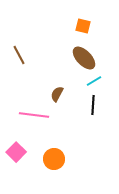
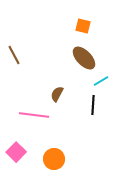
brown line: moved 5 px left
cyan line: moved 7 px right
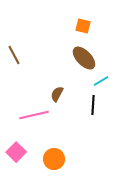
pink line: rotated 20 degrees counterclockwise
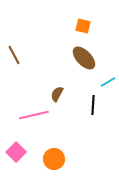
cyan line: moved 7 px right, 1 px down
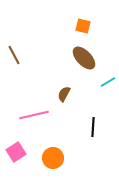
brown semicircle: moved 7 px right
black line: moved 22 px down
pink square: rotated 12 degrees clockwise
orange circle: moved 1 px left, 1 px up
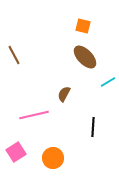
brown ellipse: moved 1 px right, 1 px up
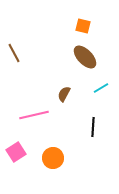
brown line: moved 2 px up
cyan line: moved 7 px left, 6 px down
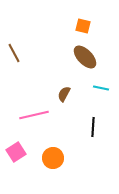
cyan line: rotated 42 degrees clockwise
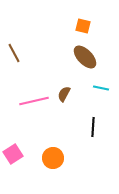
pink line: moved 14 px up
pink square: moved 3 px left, 2 px down
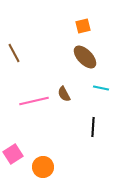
orange square: rotated 28 degrees counterclockwise
brown semicircle: rotated 56 degrees counterclockwise
orange circle: moved 10 px left, 9 px down
